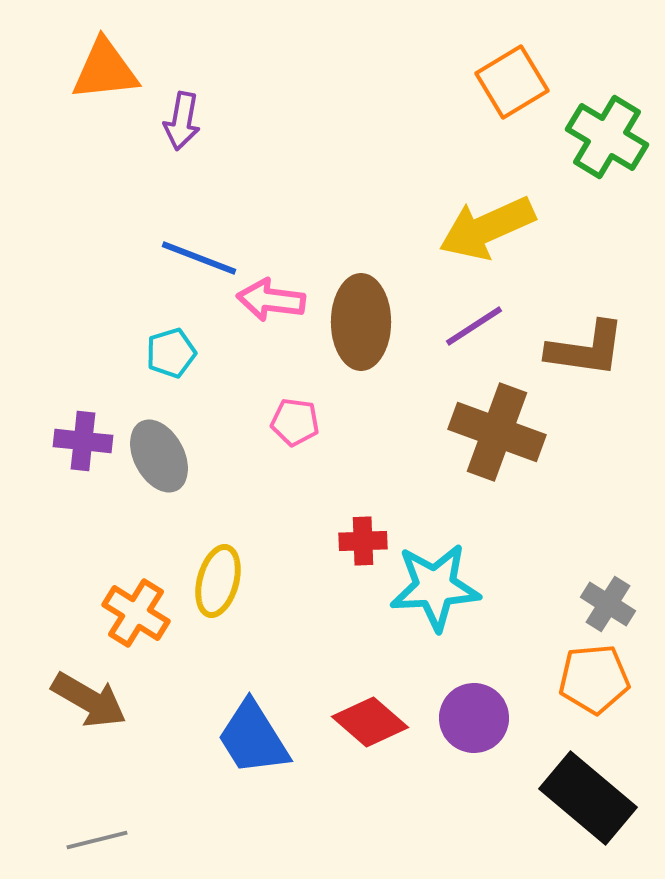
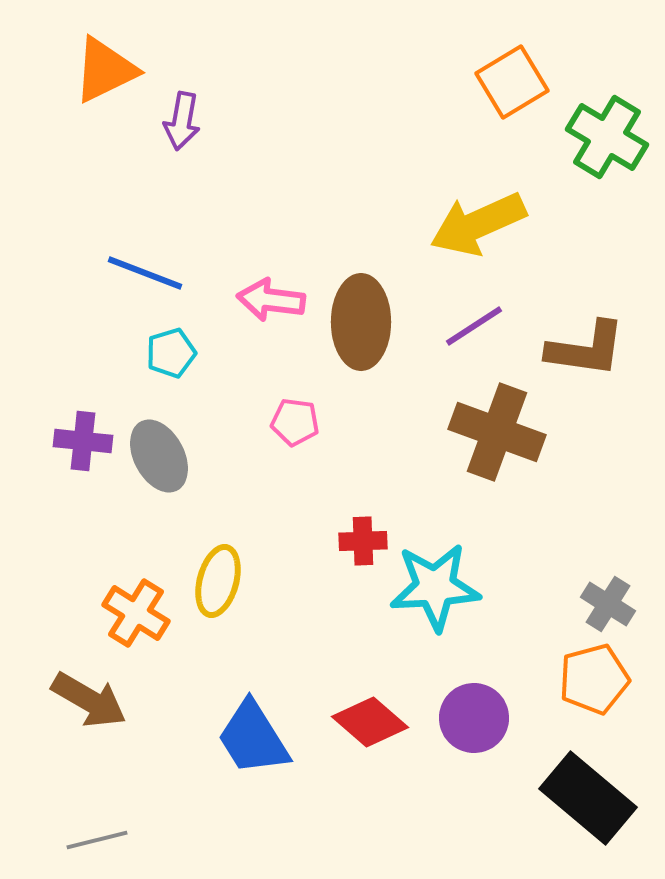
orange triangle: rotated 20 degrees counterclockwise
yellow arrow: moved 9 px left, 4 px up
blue line: moved 54 px left, 15 px down
orange pentagon: rotated 10 degrees counterclockwise
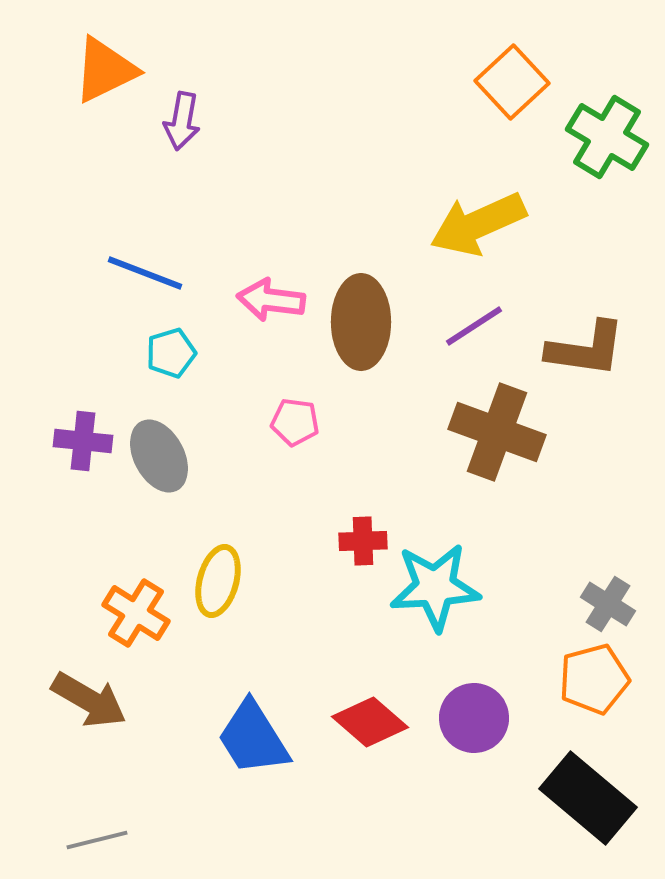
orange square: rotated 12 degrees counterclockwise
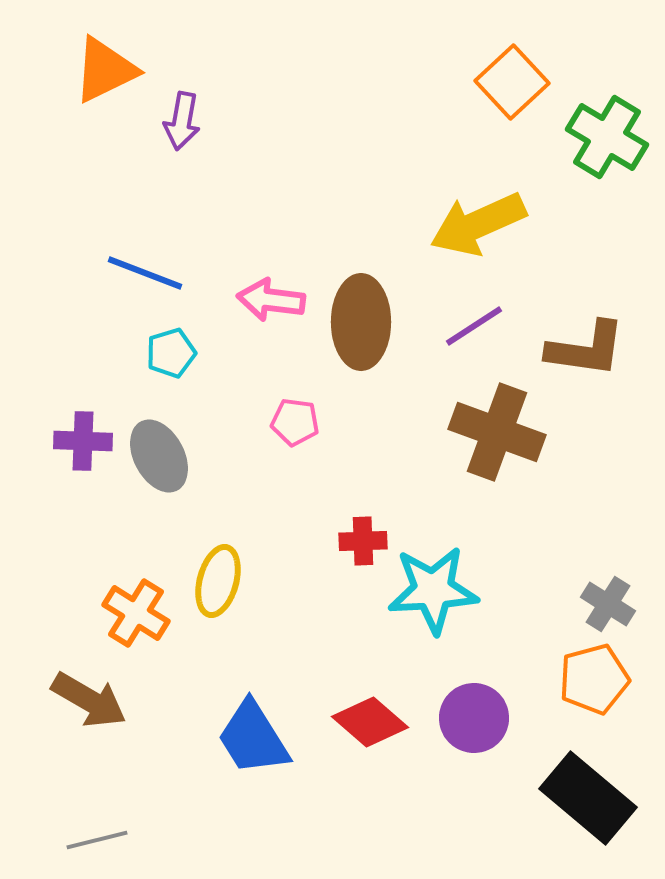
purple cross: rotated 4 degrees counterclockwise
cyan star: moved 2 px left, 3 px down
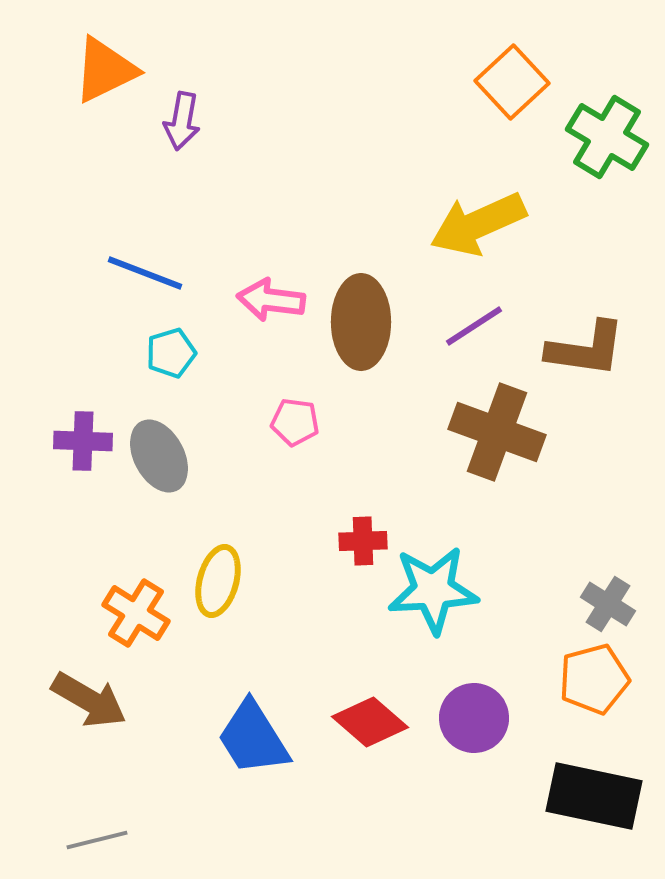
black rectangle: moved 6 px right, 2 px up; rotated 28 degrees counterclockwise
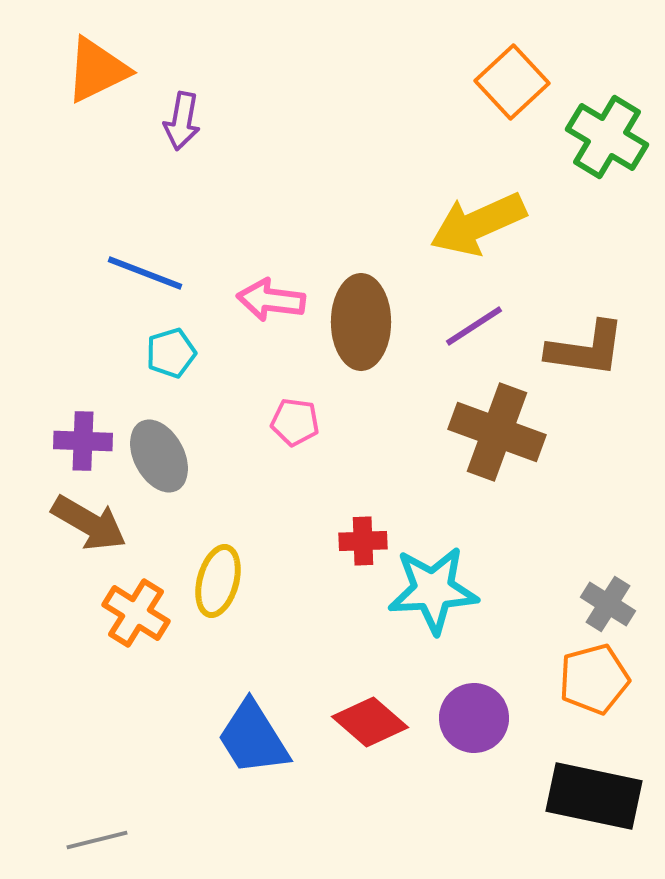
orange triangle: moved 8 px left
brown arrow: moved 177 px up
